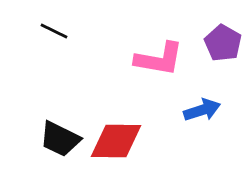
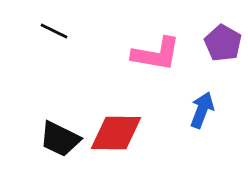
pink L-shape: moved 3 px left, 5 px up
blue arrow: rotated 51 degrees counterclockwise
red diamond: moved 8 px up
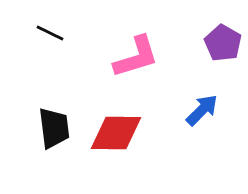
black line: moved 4 px left, 2 px down
pink L-shape: moved 20 px left, 3 px down; rotated 27 degrees counterclockwise
blue arrow: rotated 24 degrees clockwise
black trapezoid: moved 6 px left, 11 px up; rotated 123 degrees counterclockwise
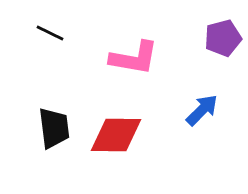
purple pentagon: moved 5 px up; rotated 27 degrees clockwise
pink L-shape: moved 2 px left, 1 px down; rotated 27 degrees clockwise
red diamond: moved 2 px down
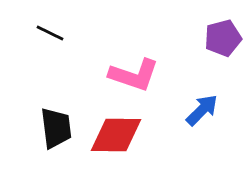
pink L-shape: moved 17 px down; rotated 9 degrees clockwise
black trapezoid: moved 2 px right
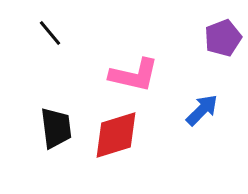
black line: rotated 24 degrees clockwise
purple pentagon: rotated 6 degrees counterclockwise
pink L-shape: rotated 6 degrees counterclockwise
red diamond: rotated 18 degrees counterclockwise
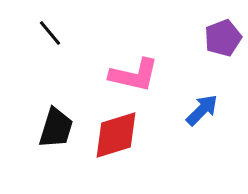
black trapezoid: rotated 24 degrees clockwise
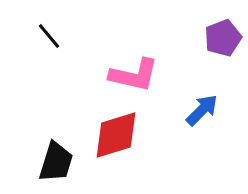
black line: moved 1 px left, 3 px down
black trapezoid: moved 34 px down
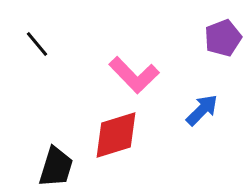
black line: moved 12 px left, 8 px down
pink L-shape: rotated 33 degrees clockwise
black trapezoid: moved 5 px down
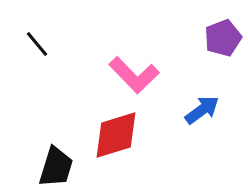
blue arrow: rotated 9 degrees clockwise
